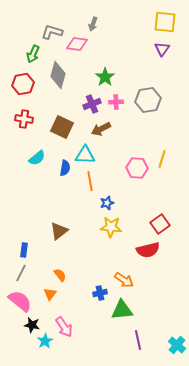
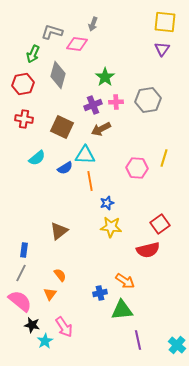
purple cross: moved 1 px right, 1 px down
yellow line: moved 2 px right, 1 px up
blue semicircle: rotated 49 degrees clockwise
orange arrow: moved 1 px right, 1 px down
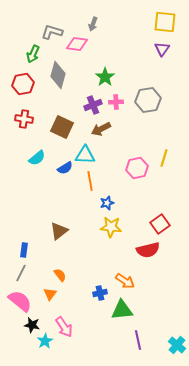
pink hexagon: rotated 15 degrees counterclockwise
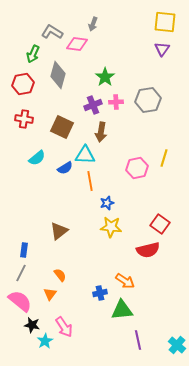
gray L-shape: rotated 15 degrees clockwise
brown arrow: moved 3 px down; rotated 54 degrees counterclockwise
red square: rotated 18 degrees counterclockwise
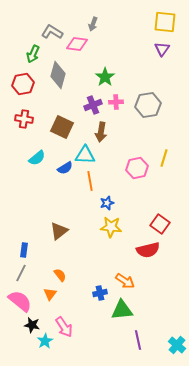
gray hexagon: moved 5 px down
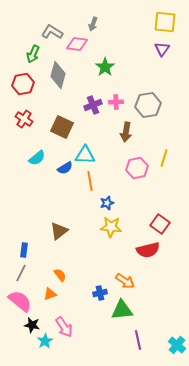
green star: moved 10 px up
red cross: rotated 24 degrees clockwise
brown arrow: moved 25 px right
orange triangle: rotated 32 degrees clockwise
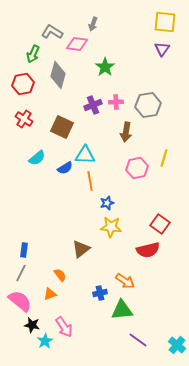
brown triangle: moved 22 px right, 18 px down
purple line: rotated 42 degrees counterclockwise
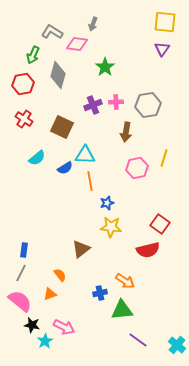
green arrow: moved 1 px down
pink arrow: rotated 30 degrees counterclockwise
